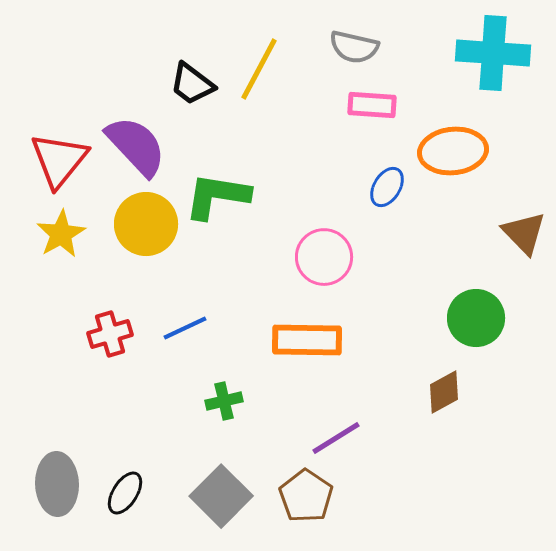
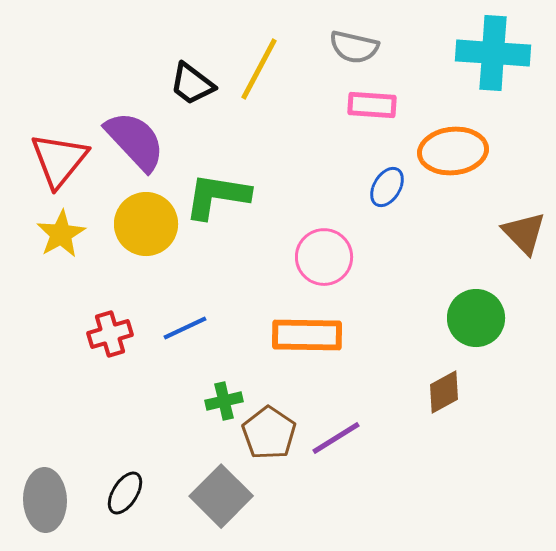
purple semicircle: moved 1 px left, 5 px up
orange rectangle: moved 5 px up
gray ellipse: moved 12 px left, 16 px down
brown pentagon: moved 37 px left, 63 px up
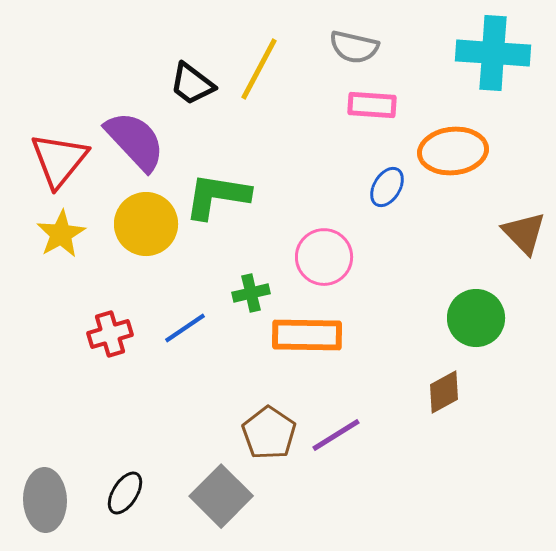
blue line: rotated 9 degrees counterclockwise
green cross: moved 27 px right, 108 px up
purple line: moved 3 px up
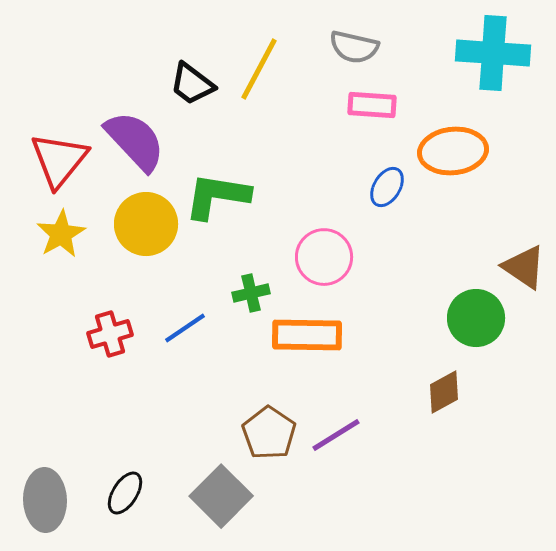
brown triangle: moved 34 px down; rotated 12 degrees counterclockwise
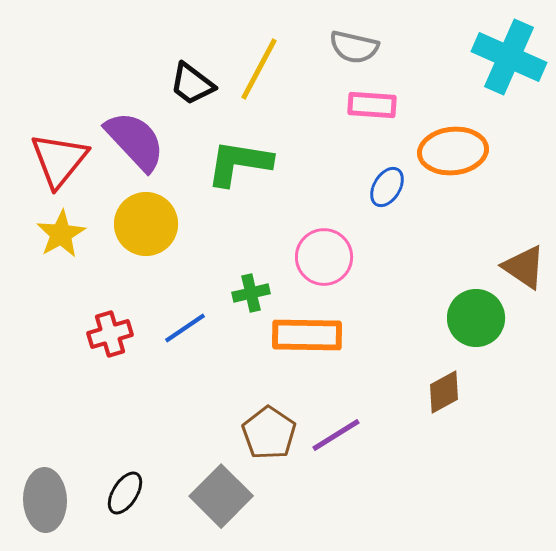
cyan cross: moved 16 px right, 4 px down; rotated 20 degrees clockwise
green L-shape: moved 22 px right, 33 px up
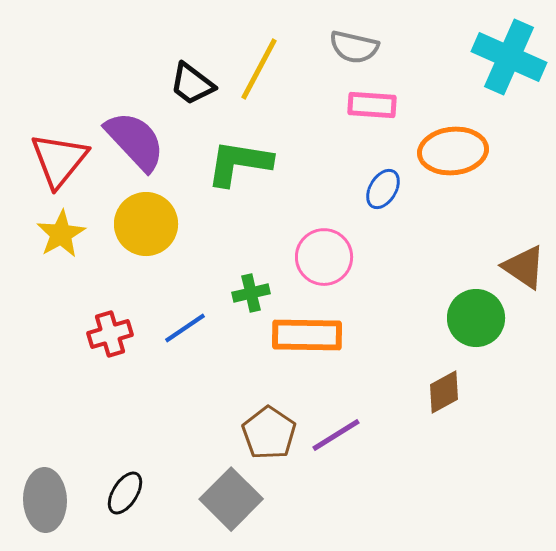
blue ellipse: moved 4 px left, 2 px down
gray square: moved 10 px right, 3 px down
